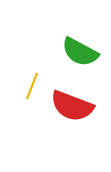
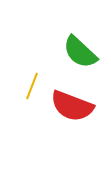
green semicircle: rotated 15 degrees clockwise
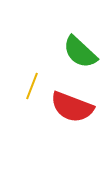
red semicircle: moved 1 px down
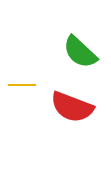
yellow line: moved 10 px left, 1 px up; rotated 68 degrees clockwise
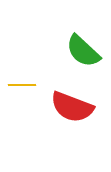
green semicircle: moved 3 px right, 1 px up
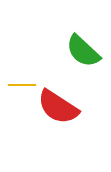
red semicircle: moved 14 px left; rotated 12 degrees clockwise
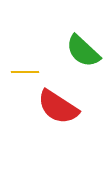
yellow line: moved 3 px right, 13 px up
